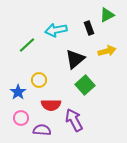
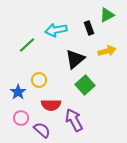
purple semicircle: rotated 36 degrees clockwise
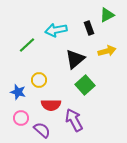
blue star: rotated 21 degrees counterclockwise
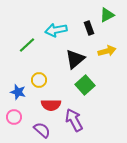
pink circle: moved 7 px left, 1 px up
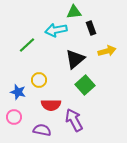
green triangle: moved 33 px left, 3 px up; rotated 21 degrees clockwise
black rectangle: moved 2 px right
purple semicircle: rotated 30 degrees counterclockwise
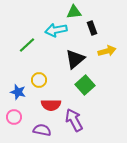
black rectangle: moved 1 px right
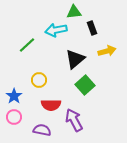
blue star: moved 4 px left, 4 px down; rotated 21 degrees clockwise
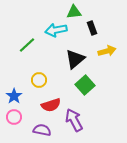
red semicircle: rotated 18 degrees counterclockwise
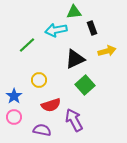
black triangle: rotated 15 degrees clockwise
